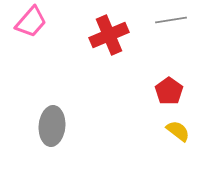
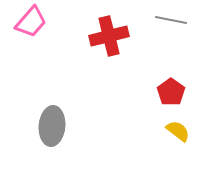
gray line: rotated 20 degrees clockwise
red cross: moved 1 px down; rotated 9 degrees clockwise
red pentagon: moved 2 px right, 1 px down
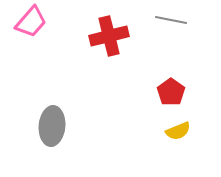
yellow semicircle: rotated 120 degrees clockwise
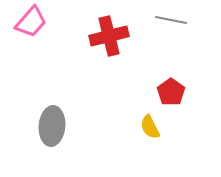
yellow semicircle: moved 28 px left, 4 px up; rotated 85 degrees clockwise
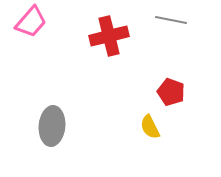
red pentagon: rotated 16 degrees counterclockwise
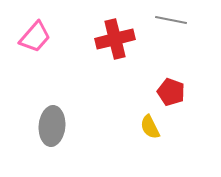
pink trapezoid: moved 4 px right, 15 px down
red cross: moved 6 px right, 3 px down
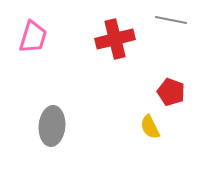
pink trapezoid: moved 2 px left; rotated 24 degrees counterclockwise
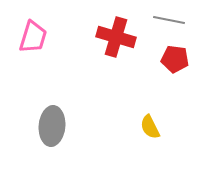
gray line: moved 2 px left
red cross: moved 1 px right, 2 px up; rotated 30 degrees clockwise
red pentagon: moved 4 px right, 33 px up; rotated 12 degrees counterclockwise
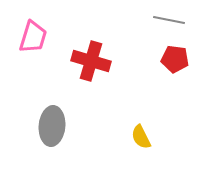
red cross: moved 25 px left, 24 px down
yellow semicircle: moved 9 px left, 10 px down
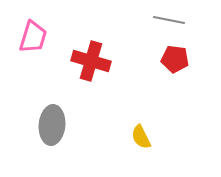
gray ellipse: moved 1 px up
